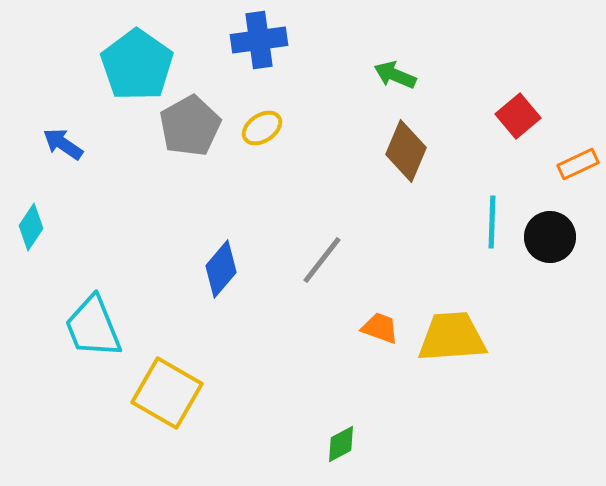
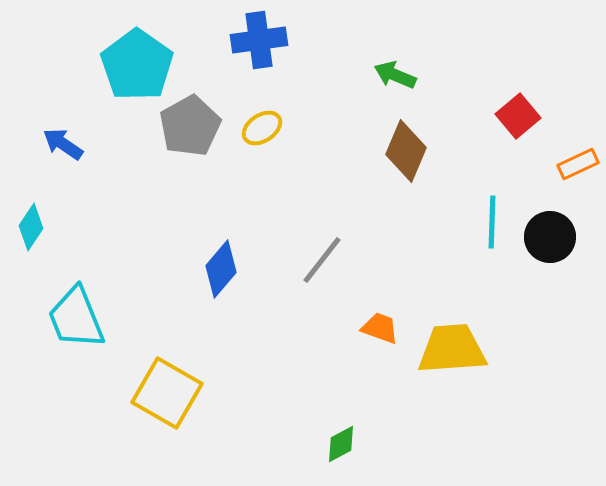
cyan trapezoid: moved 17 px left, 9 px up
yellow trapezoid: moved 12 px down
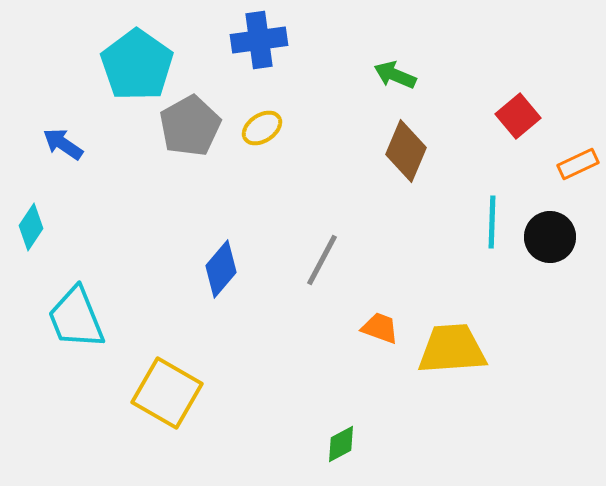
gray line: rotated 10 degrees counterclockwise
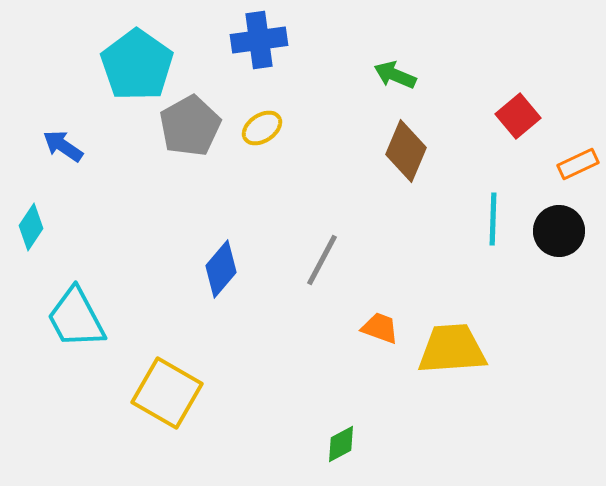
blue arrow: moved 2 px down
cyan line: moved 1 px right, 3 px up
black circle: moved 9 px right, 6 px up
cyan trapezoid: rotated 6 degrees counterclockwise
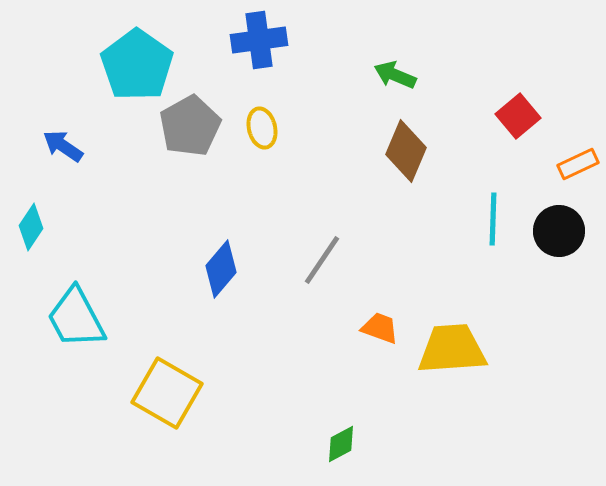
yellow ellipse: rotated 69 degrees counterclockwise
gray line: rotated 6 degrees clockwise
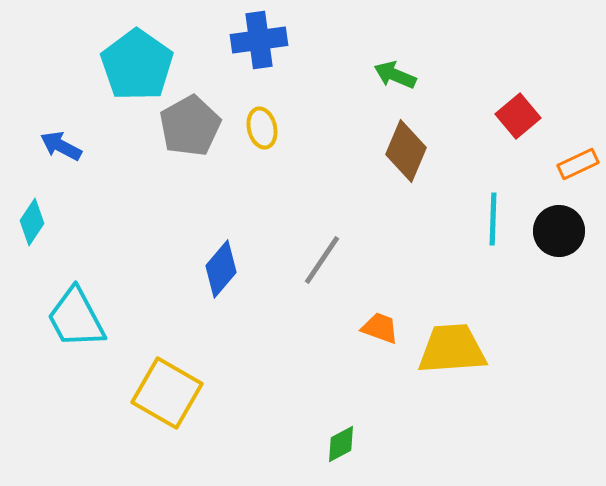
blue arrow: moved 2 px left; rotated 6 degrees counterclockwise
cyan diamond: moved 1 px right, 5 px up
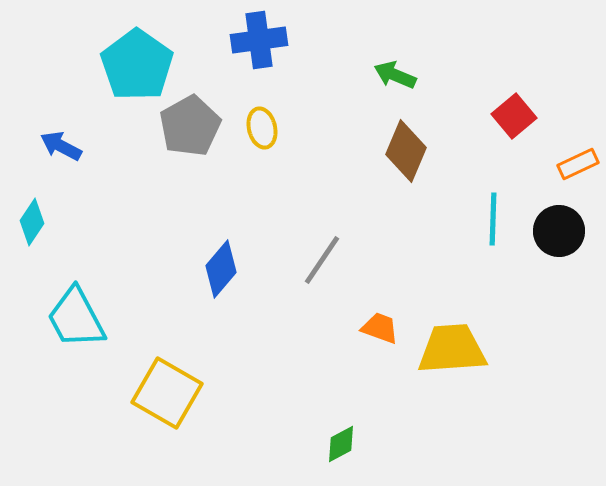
red square: moved 4 px left
